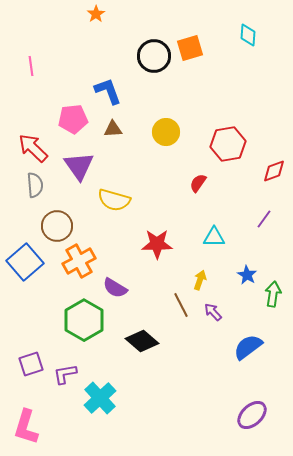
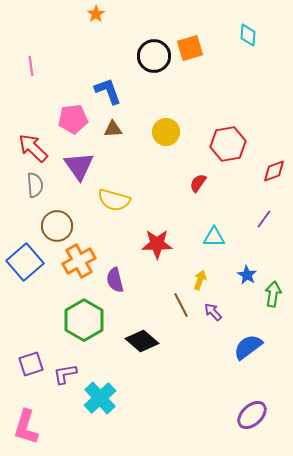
purple semicircle: moved 8 px up; rotated 45 degrees clockwise
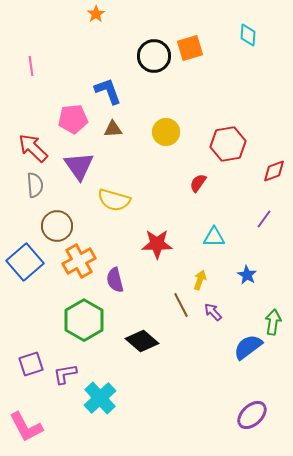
green arrow: moved 28 px down
pink L-shape: rotated 45 degrees counterclockwise
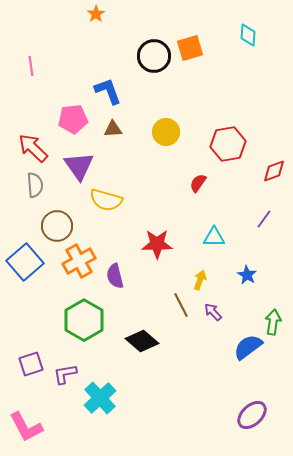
yellow semicircle: moved 8 px left
purple semicircle: moved 4 px up
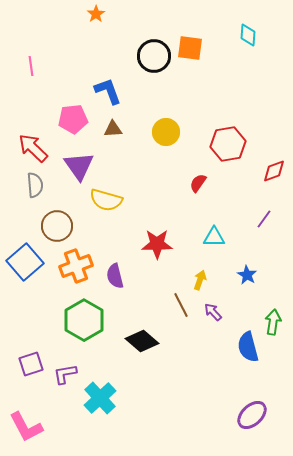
orange square: rotated 24 degrees clockwise
orange cross: moved 3 px left, 5 px down; rotated 8 degrees clockwise
blue semicircle: rotated 68 degrees counterclockwise
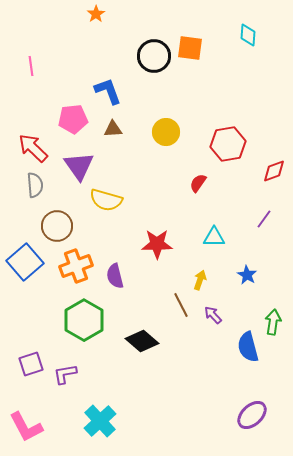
purple arrow: moved 3 px down
cyan cross: moved 23 px down
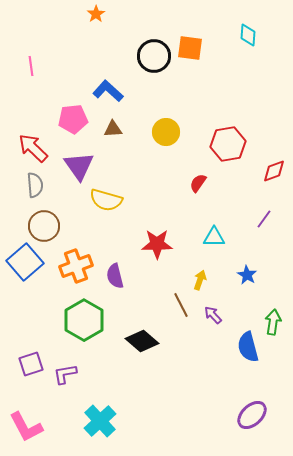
blue L-shape: rotated 28 degrees counterclockwise
brown circle: moved 13 px left
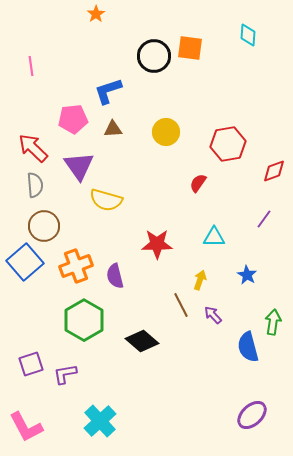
blue L-shape: rotated 60 degrees counterclockwise
